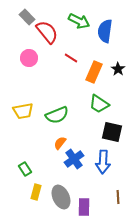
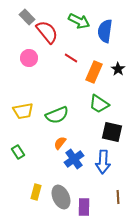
green rectangle: moved 7 px left, 17 px up
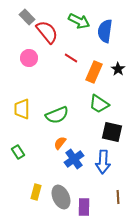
yellow trapezoid: moved 1 px left, 2 px up; rotated 100 degrees clockwise
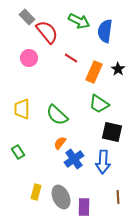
green semicircle: rotated 65 degrees clockwise
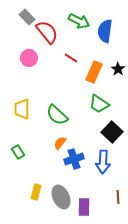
black square: rotated 30 degrees clockwise
blue cross: rotated 18 degrees clockwise
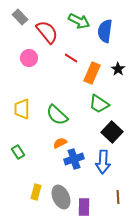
gray rectangle: moved 7 px left
orange rectangle: moved 2 px left, 1 px down
orange semicircle: rotated 24 degrees clockwise
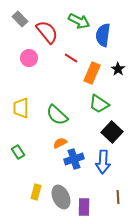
gray rectangle: moved 2 px down
blue semicircle: moved 2 px left, 4 px down
yellow trapezoid: moved 1 px left, 1 px up
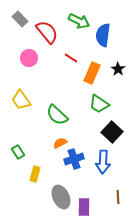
yellow trapezoid: moved 8 px up; rotated 35 degrees counterclockwise
yellow rectangle: moved 1 px left, 18 px up
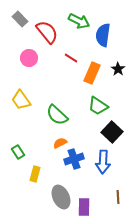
green trapezoid: moved 1 px left, 2 px down
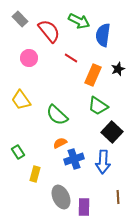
red semicircle: moved 2 px right, 1 px up
black star: rotated 16 degrees clockwise
orange rectangle: moved 1 px right, 2 px down
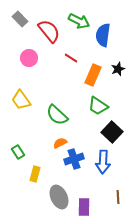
gray ellipse: moved 2 px left
